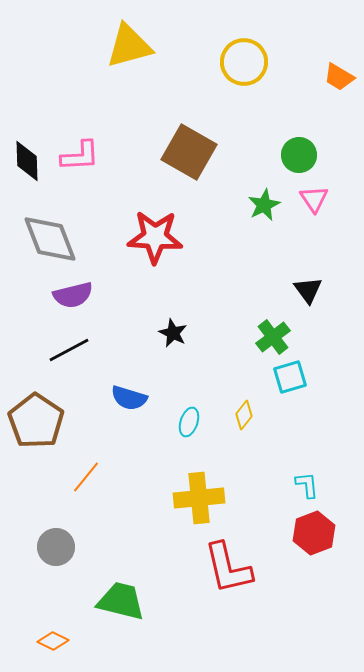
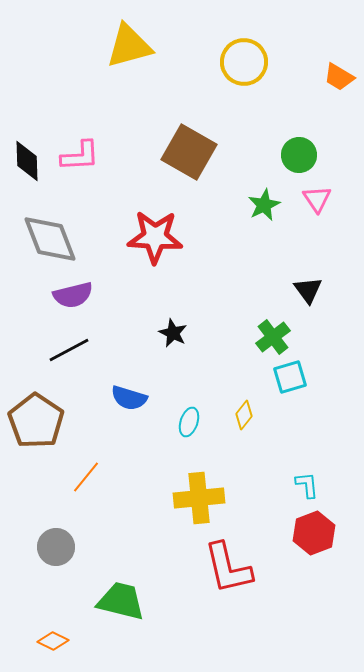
pink triangle: moved 3 px right
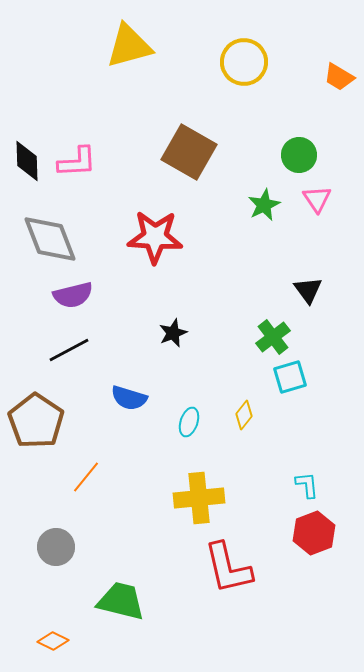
pink L-shape: moved 3 px left, 6 px down
black star: rotated 24 degrees clockwise
